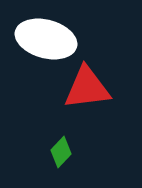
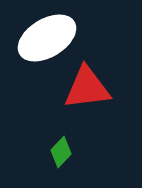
white ellipse: moved 1 px right, 1 px up; rotated 46 degrees counterclockwise
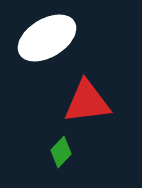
red triangle: moved 14 px down
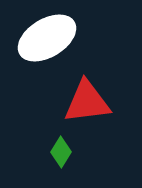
green diamond: rotated 12 degrees counterclockwise
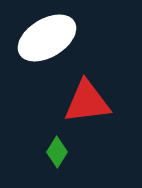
green diamond: moved 4 px left
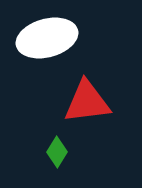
white ellipse: rotated 16 degrees clockwise
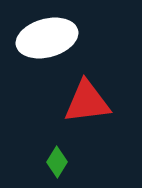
green diamond: moved 10 px down
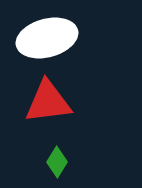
red triangle: moved 39 px left
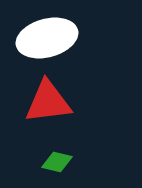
green diamond: rotated 72 degrees clockwise
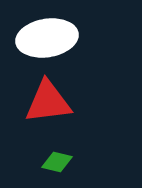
white ellipse: rotated 6 degrees clockwise
